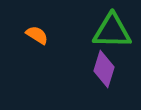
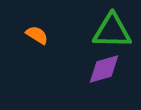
purple diamond: rotated 57 degrees clockwise
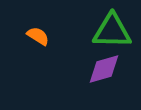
orange semicircle: moved 1 px right, 1 px down
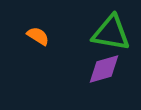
green triangle: moved 1 px left, 2 px down; rotated 9 degrees clockwise
